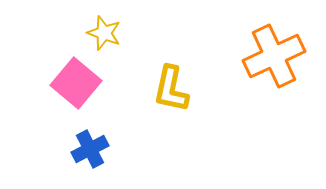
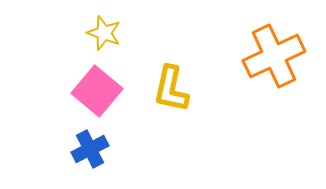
pink square: moved 21 px right, 8 px down
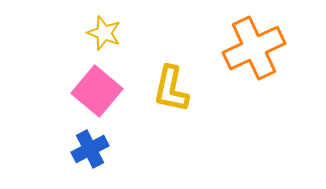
orange cross: moved 20 px left, 8 px up
